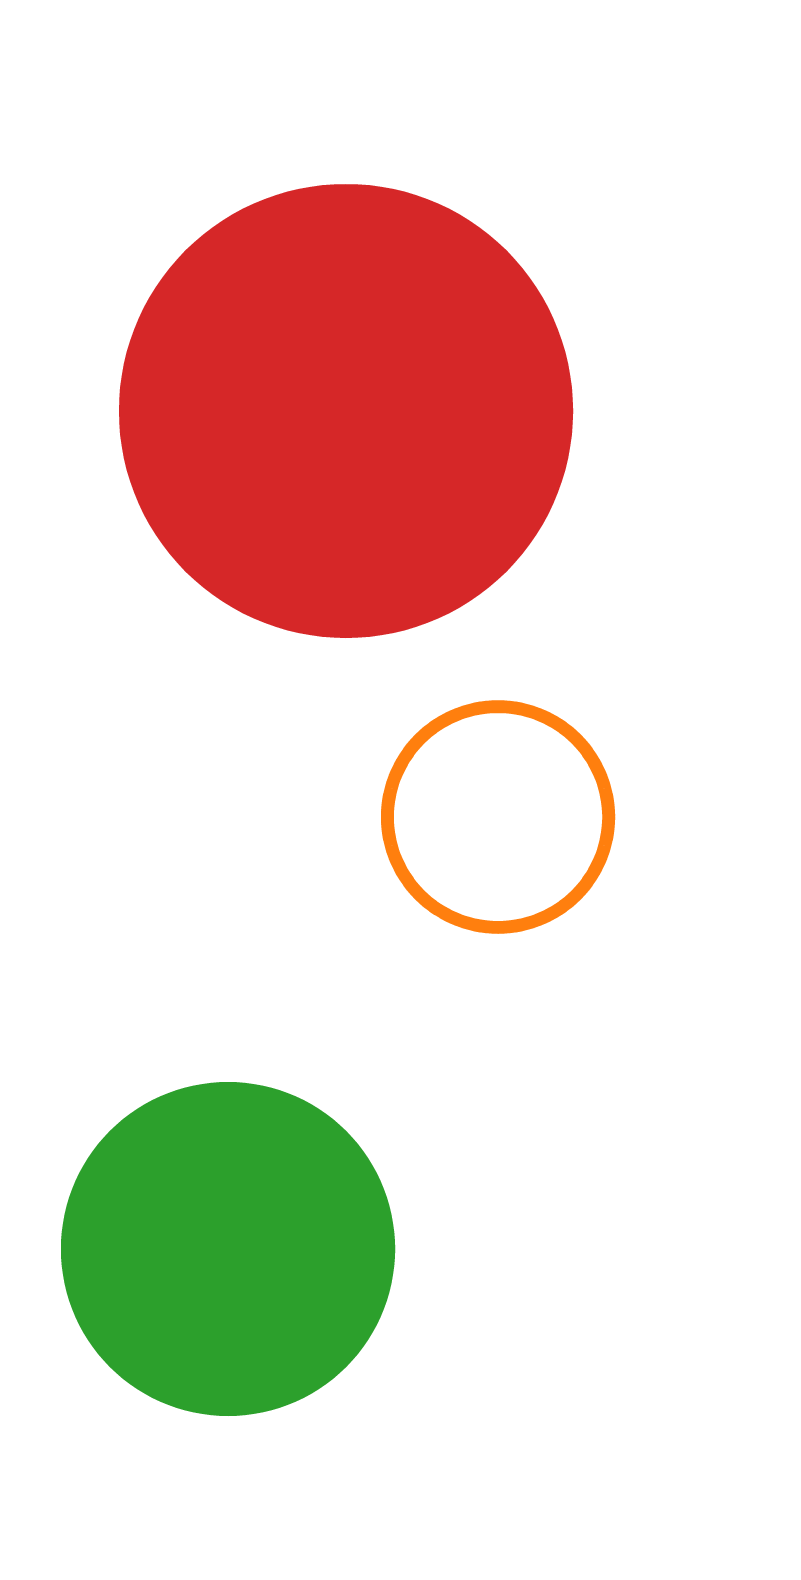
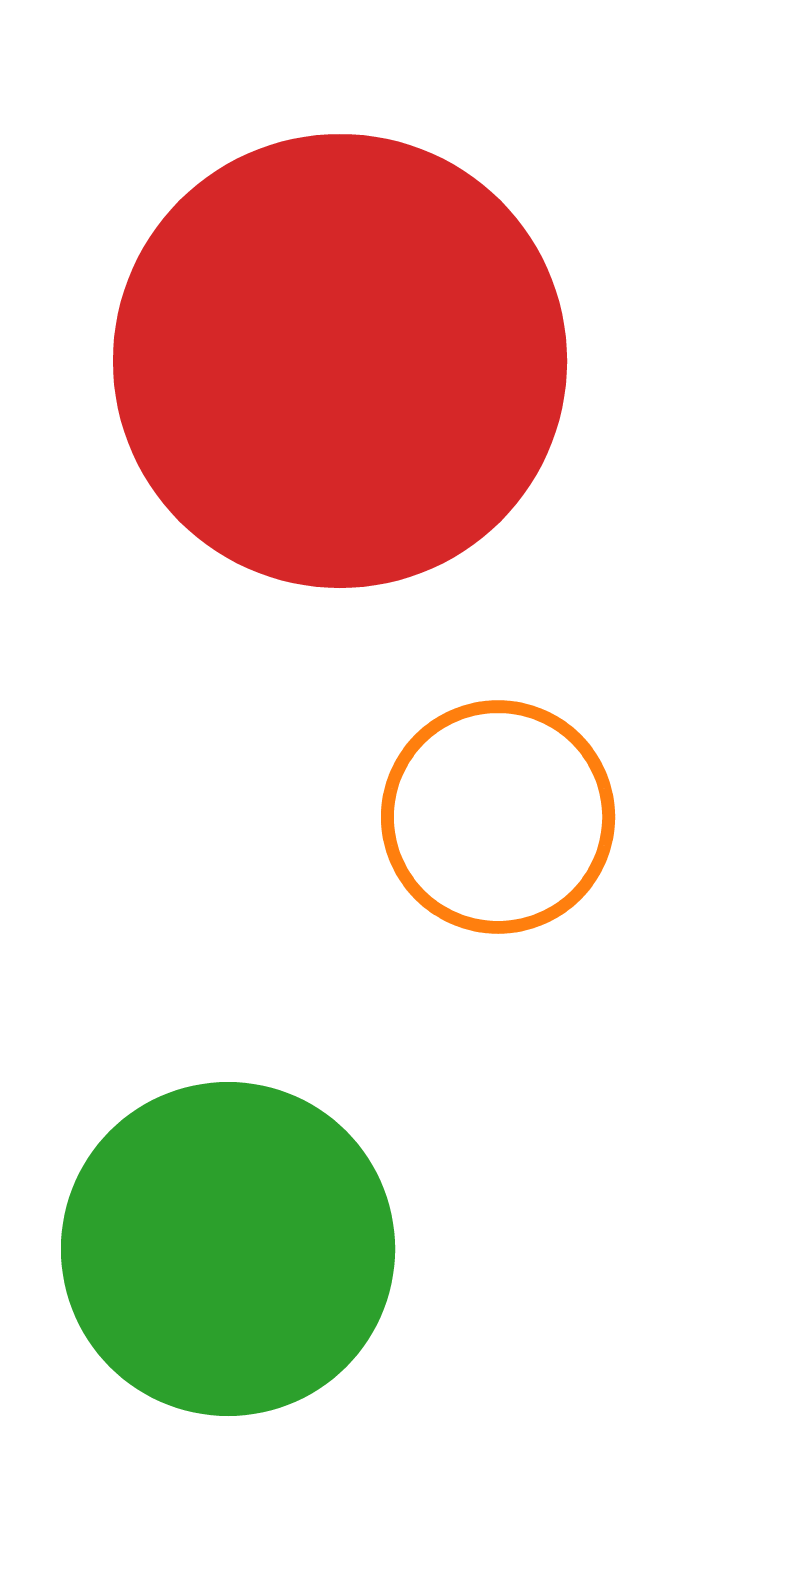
red circle: moved 6 px left, 50 px up
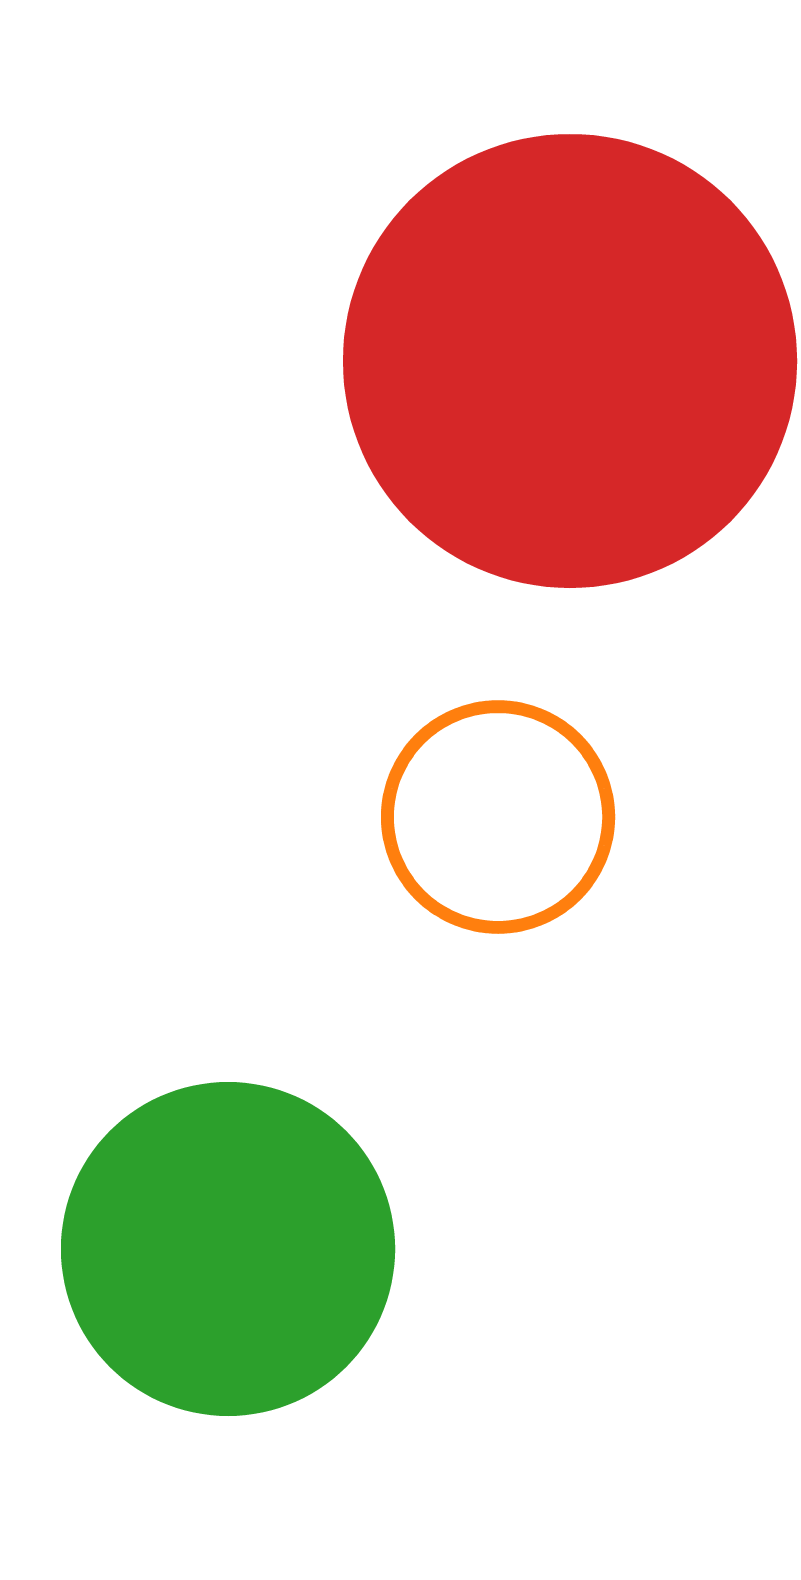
red circle: moved 230 px right
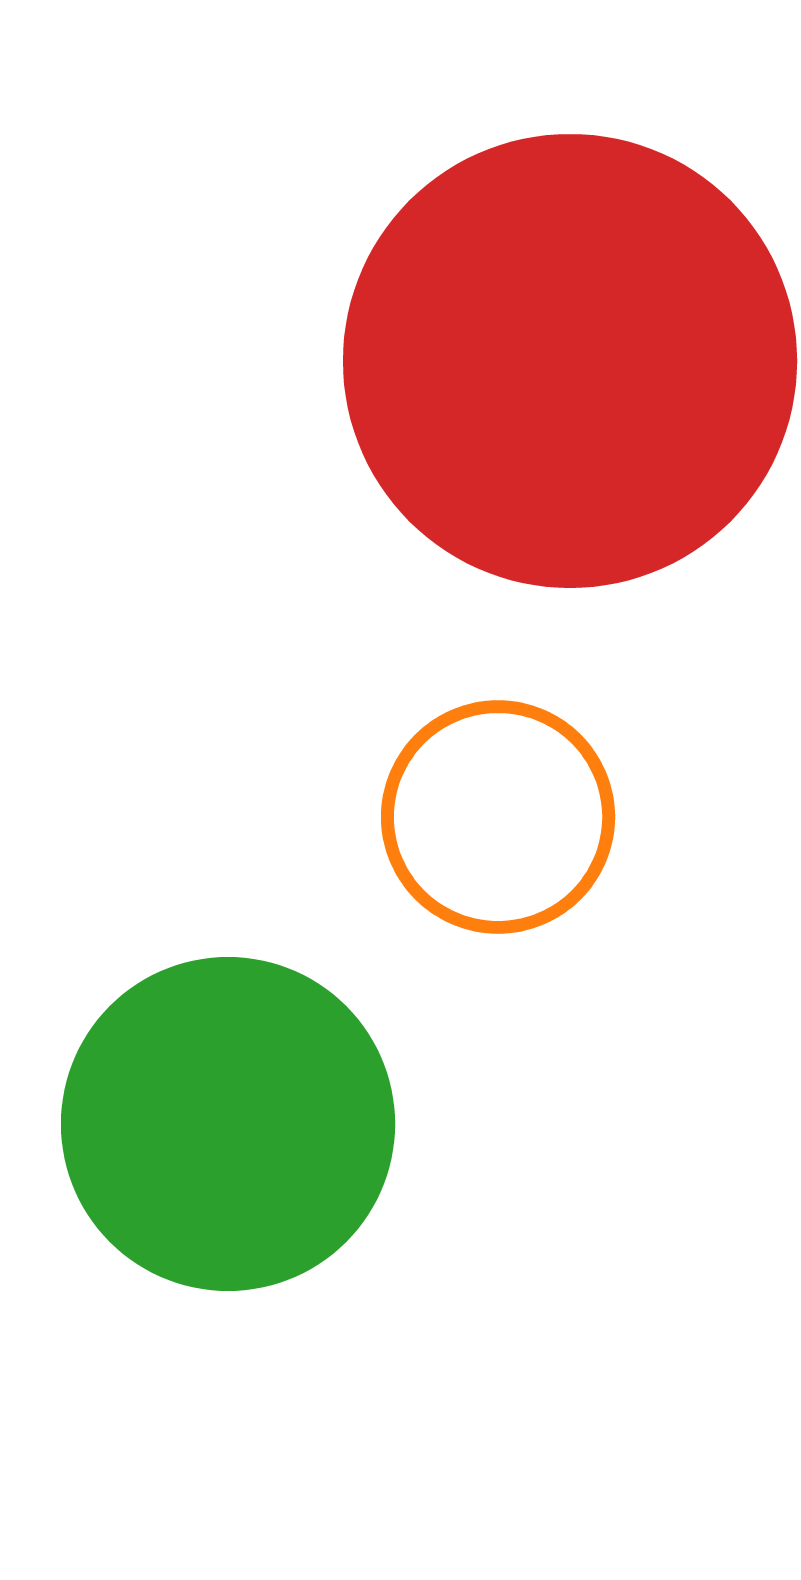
green circle: moved 125 px up
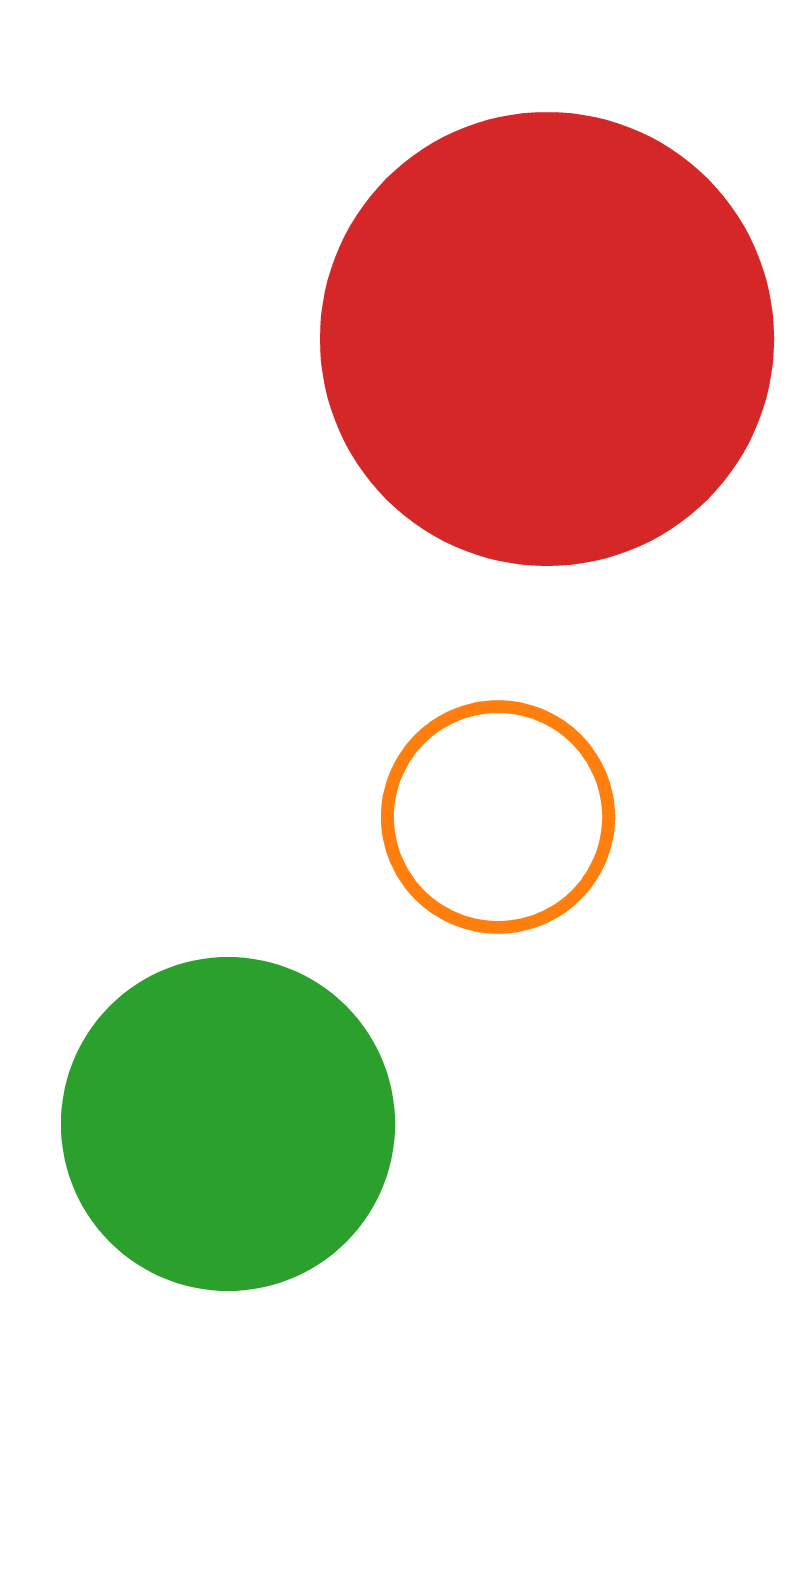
red circle: moved 23 px left, 22 px up
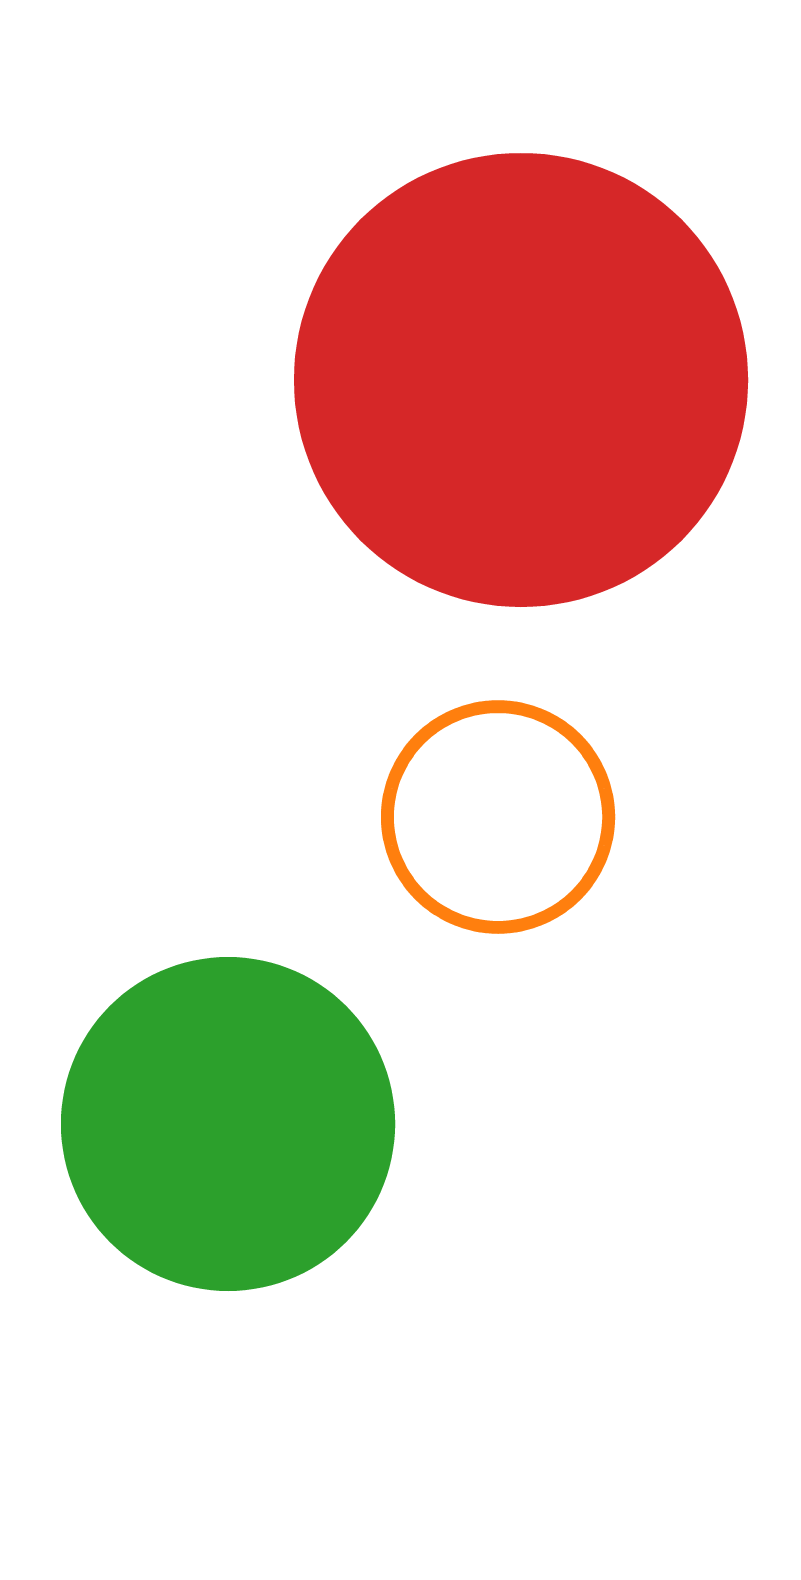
red circle: moved 26 px left, 41 px down
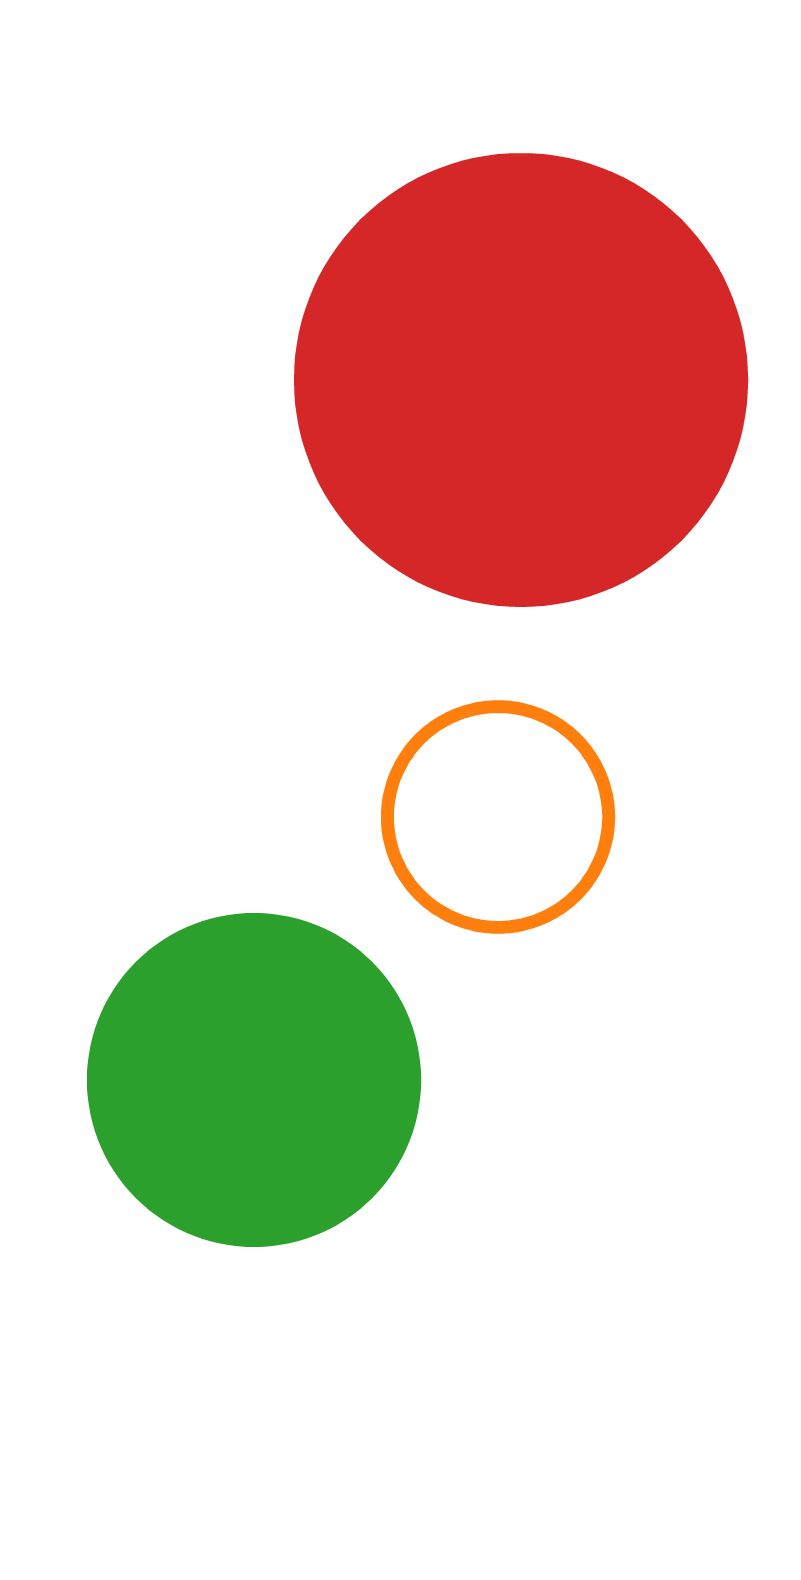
green circle: moved 26 px right, 44 px up
